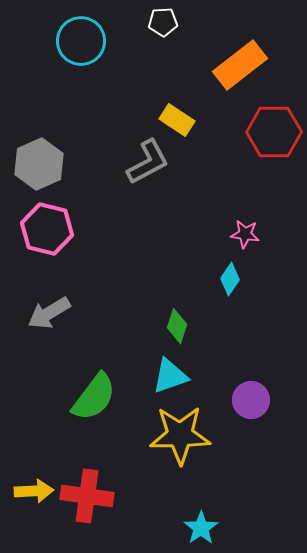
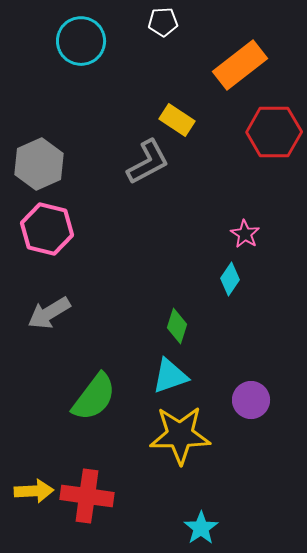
pink star: rotated 24 degrees clockwise
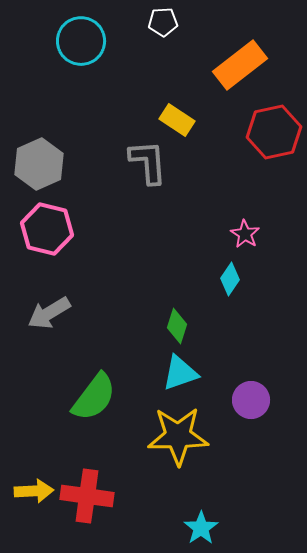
red hexagon: rotated 12 degrees counterclockwise
gray L-shape: rotated 66 degrees counterclockwise
cyan triangle: moved 10 px right, 3 px up
yellow star: moved 2 px left, 1 px down
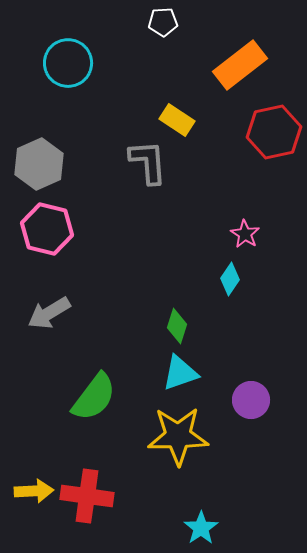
cyan circle: moved 13 px left, 22 px down
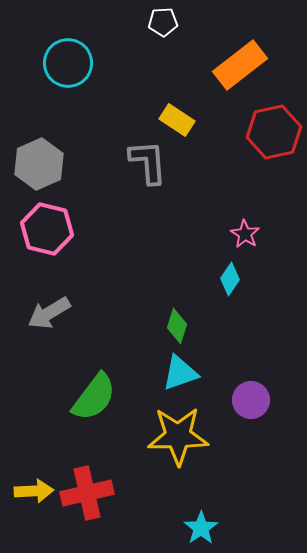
red cross: moved 3 px up; rotated 21 degrees counterclockwise
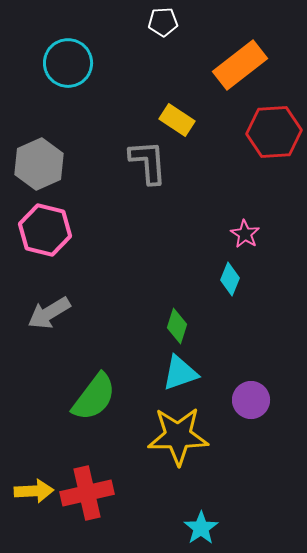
red hexagon: rotated 8 degrees clockwise
pink hexagon: moved 2 px left, 1 px down
cyan diamond: rotated 12 degrees counterclockwise
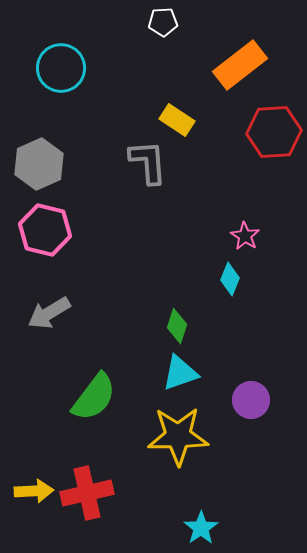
cyan circle: moved 7 px left, 5 px down
pink star: moved 2 px down
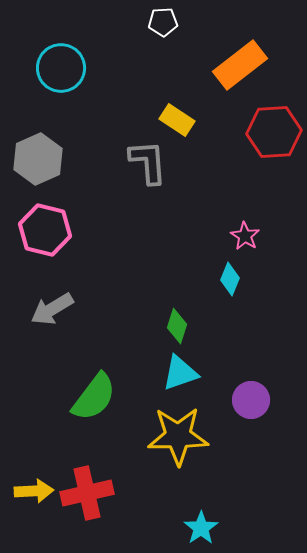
gray hexagon: moved 1 px left, 5 px up
gray arrow: moved 3 px right, 4 px up
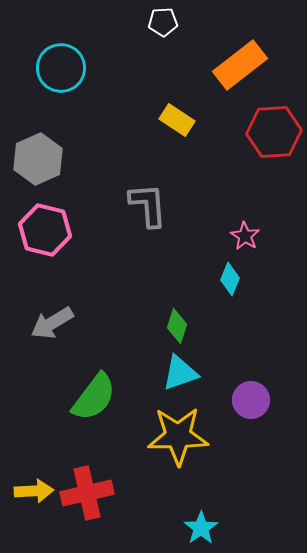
gray L-shape: moved 43 px down
gray arrow: moved 14 px down
